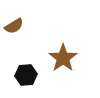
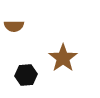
brown semicircle: rotated 30 degrees clockwise
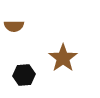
black hexagon: moved 2 px left
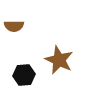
brown star: moved 4 px left, 2 px down; rotated 12 degrees counterclockwise
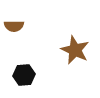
brown star: moved 16 px right, 10 px up
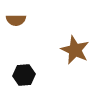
brown semicircle: moved 2 px right, 6 px up
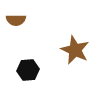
black hexagon: moved 4 px right, 5 px up
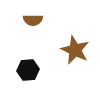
brown semicircle: moved 17 px right
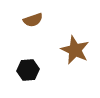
brown semicircle: rotated 18 degrees counterclockwise
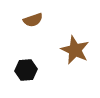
black hexagon: moved 2 px left
